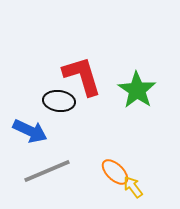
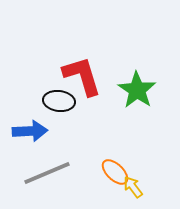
blue arrow: rotated 28 degrees counterclockwise
gray line: moved 2 px down
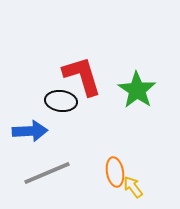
black ellipse: moved 2 px right
orange ellipse: rotated 36 degrees clockwise
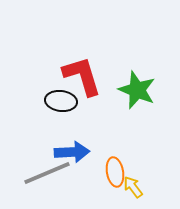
green star: rotated 12 degrees counterclockwise
blue arrow: moved 42 px right, 21 px down
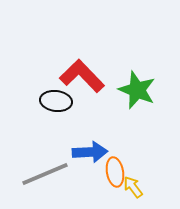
red L-shape: rotated 27 degrees counterclockwise
black ellipse: moved 5 px left
blue arrow: moved 18 px right
gray line: moved 2 px left, 1 px down
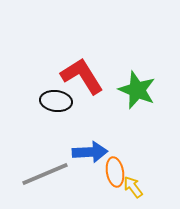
red L-shape: rotated 12 degrees clockwise
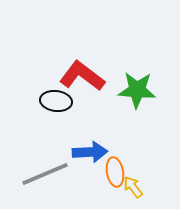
red L-shape: rotated 21 degrees counterclockwise
green star: rotated 18 degrees counterclockwise
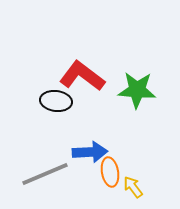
orange ellipse: moved 5 px left
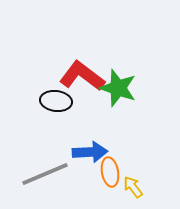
green star: moved 19 px left, 2 px up; rotated 15 degrees clockwise
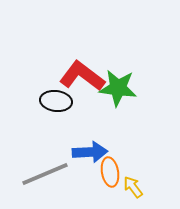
green star: rotated 12 degrees counterclockwise
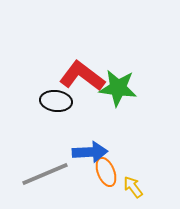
orange ellipse: moved 4 px left; rotated 12 degrees counterclockwise
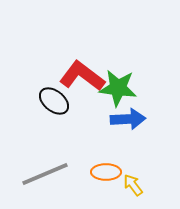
black ellipse: moved 2 px left; rotated 32 degrees clockwise
blue arrow: moved 38 px right, 33 px up
orange ellipse: rotated 68 degrees counterclockwise
yellow arrow: moved 2 px up
